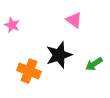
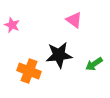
black star: rotated 12 degrees clockwise
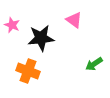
black star: moved 18 px left, 17 px up
orange cross: moved 1 px left
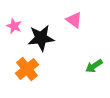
pink star: moved 2 px right, 1 px down
green arrow: moved 2 px down
orange cross: moved 1 px left, 2 px up; rotated 30 degrees clockwise
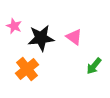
pink triangle: moved 17 px down
green arrow: rotated 18 degrees counterclockwise
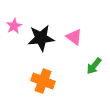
pink star: rotated 21 degrees clockwise
orange cross: moved 16 px right, 12 px down; rotated 30 degrees counterclockwise
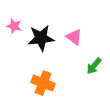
pink star: rotated 28 degrees counterclockwise
orange cross: moved 2 px down
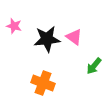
black star: moved 6 px right, 1 px down
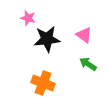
pink star: moved 14 px right, 8 px up
pink triangle: moved 10 px right, 2 px up
green arrow: moved 6 px left, 2 px up; rotated 84 degrees clockwise
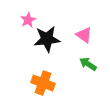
pink star: moved 2 px down; rotated 28 degrees clockwise
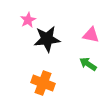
pink triangle: moved 7 px right; rotated 24 degrees counterclockwise
